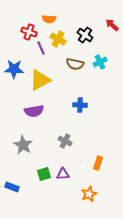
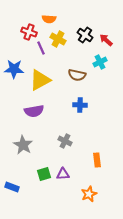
red arrow: moved 6 px left, 15 px down
brown semicircle: moved 2 px right, 11 px down
orange rectangle: moved 1 px left, 3 px up; rotated 24 degrees counterclockwise
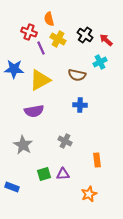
orange semicircle: rotated 72 degrees clockwise
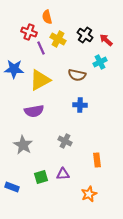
orange semicircle: moved 2 px left, 2 px up
green square: moved 3 px left, 3 px down
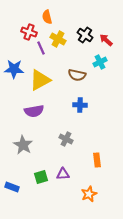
gray cross: moved 1 px right, 2 px up
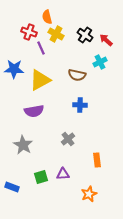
yellow cross: moved 2 px left, 5 px up
gray cross: moved 2 px right; rotated 24 degrees clockwise
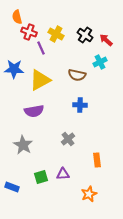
orange semicircle: moved 30 px left
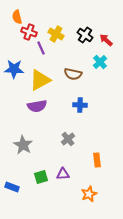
cyan cross: rotated 16 degrees counterclockwise
brown semicircle: moved 4 px left, 1 px up
purple semicircle: moved 3 px right, 5 px up
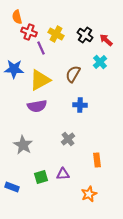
brown semicircle: rotated 108 degrees clockwise
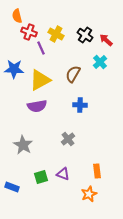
orange semicircle: moved 1 px up
orange rectangle: moved 11 px down
purple triangle: rotated 24 degrees clockwise
